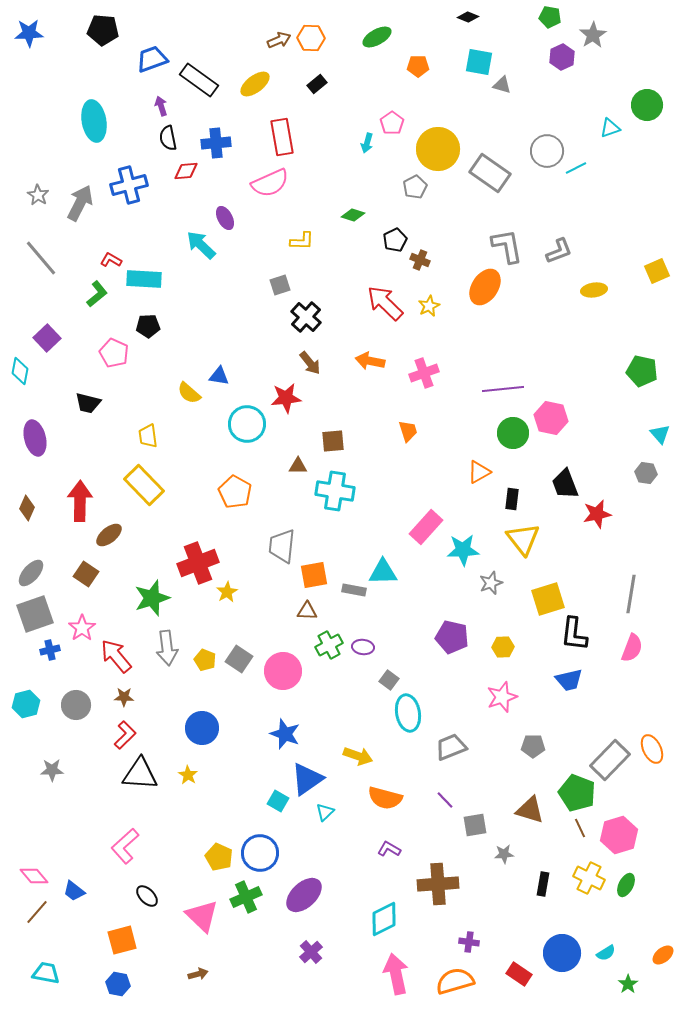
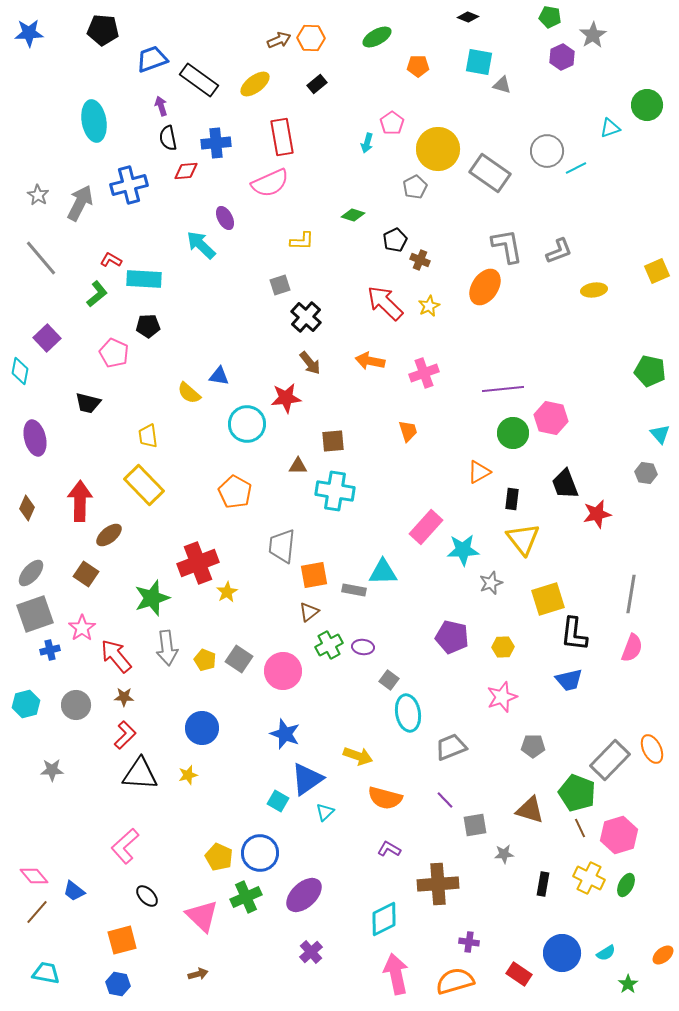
green pentagon at (642, 371): moved 8 px right
brown triangle at (307, 611): moved 2 px right, 1 px down; rotated 40 degrees counterclockwise
yellow star at (188, 775): rotated 24 degrees clockwise
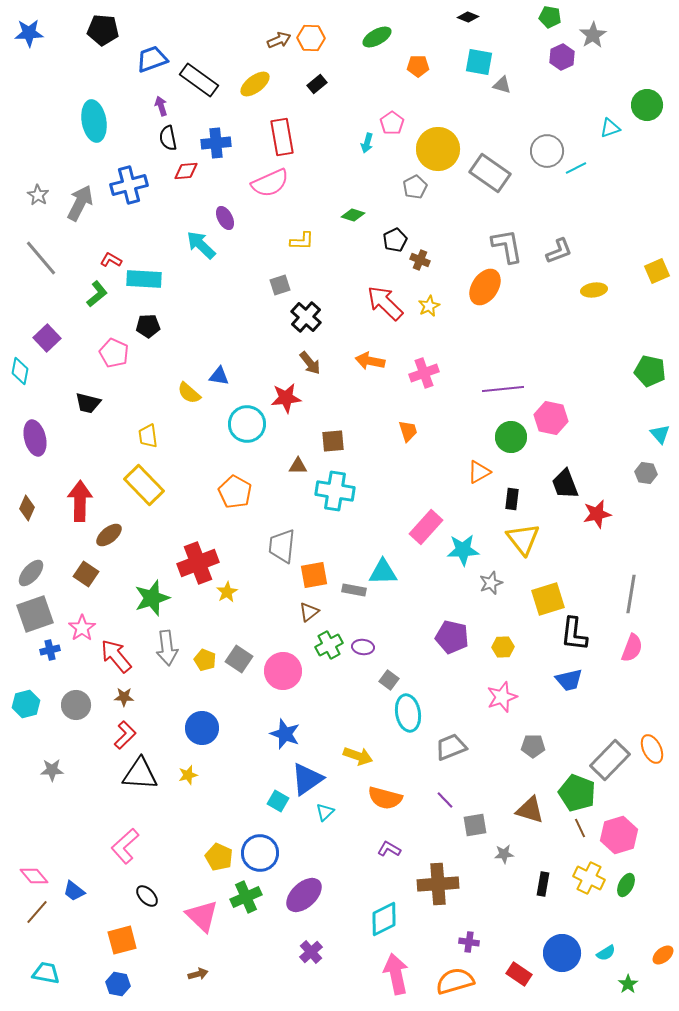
green circle at (513, 433): moved 2 px left, 4 px down
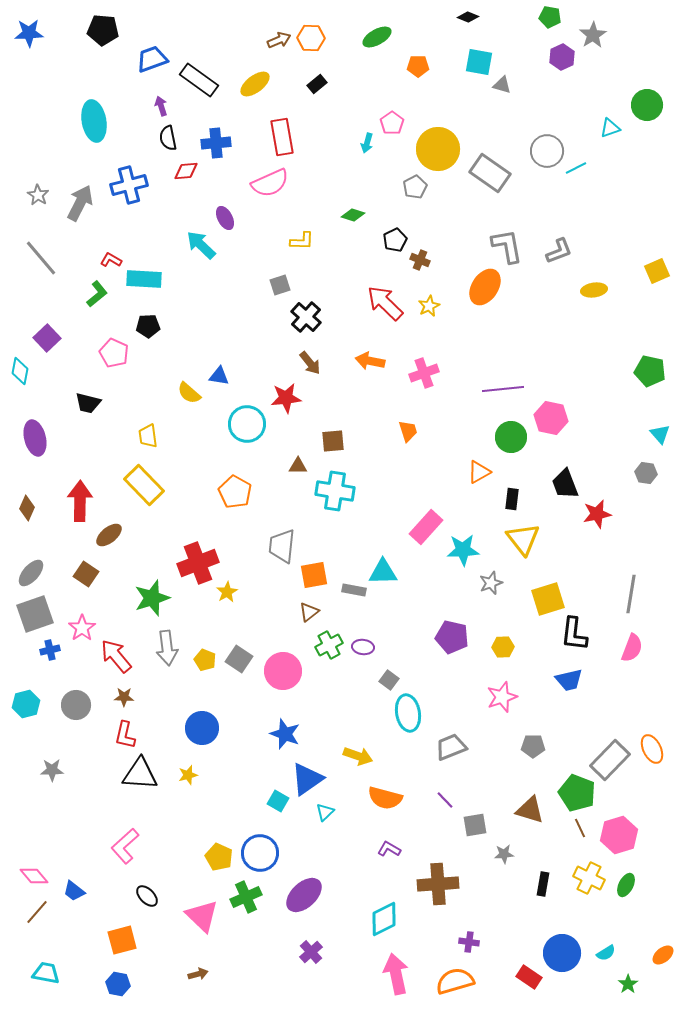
red L-shape at (125, 735): rotated 148 degrees clockwise
red rectangle at (519, 974): moved 10 px right, 3 px down
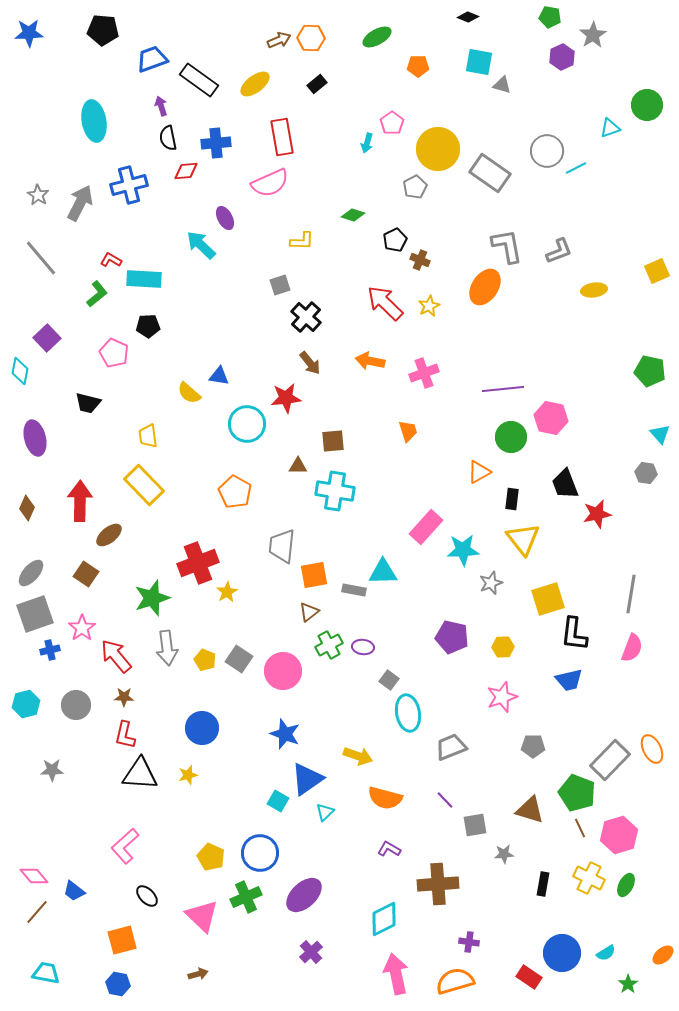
yellow pentagon at (219, 857): moved 8 px left
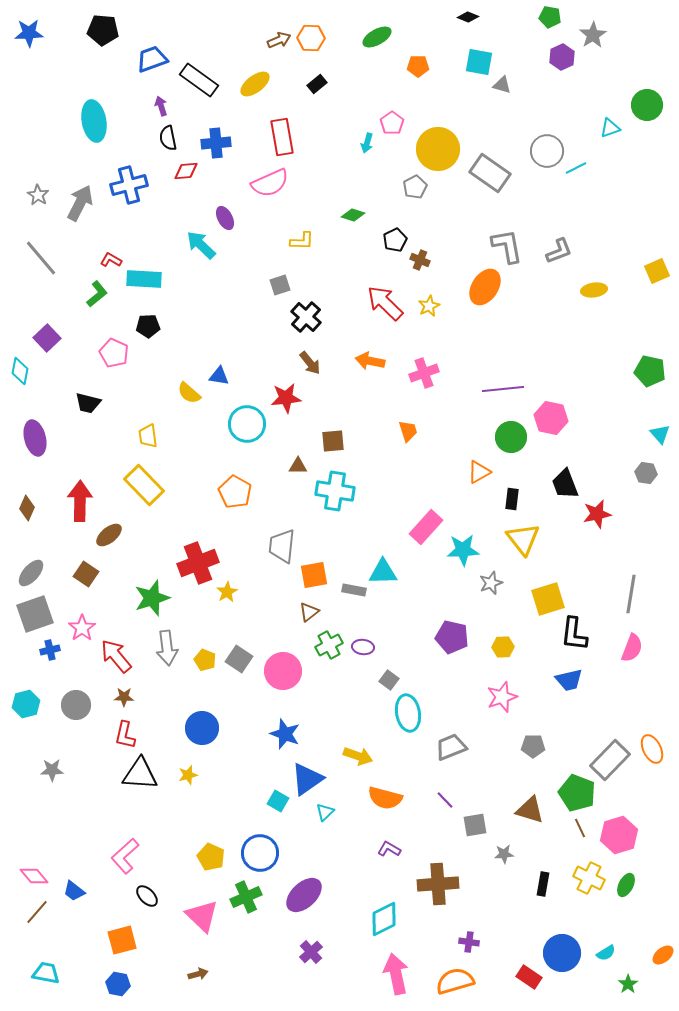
pink L-shape at (125, 846): moved 10 px down
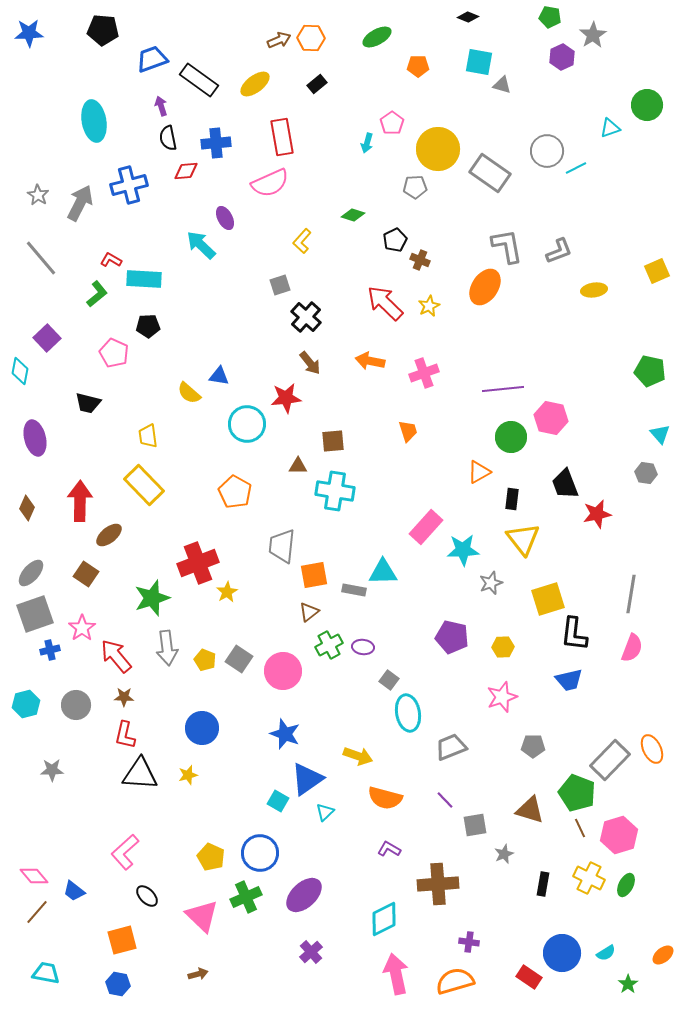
gray pentagon at (415, 187): rotated 25 degrees clockwise
yellow L-shape at (302, 241): rotated 130 degrees clockwise
gray star at (504, 854): rotated 18 degrees counterclockwise
pink L-shape at (125, 856): moved 4 px up
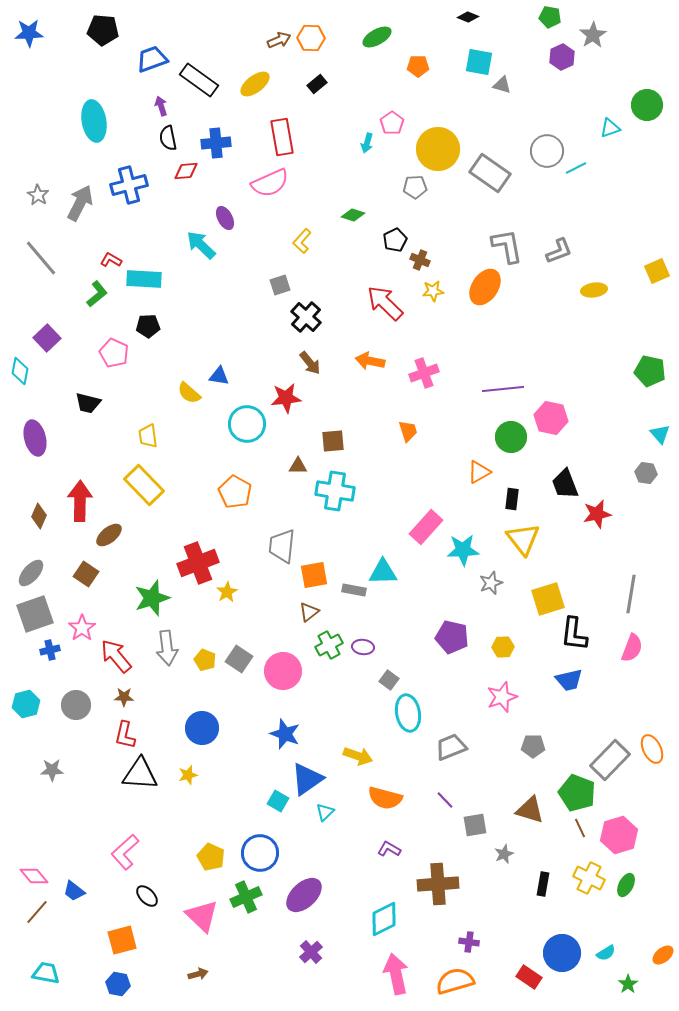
yellow star at (429, 306): moved 4 px right, 15 px up; rotated 20 degrees clockwise
brown diamond at (27, 508): moved 12 px right, 8 px down
